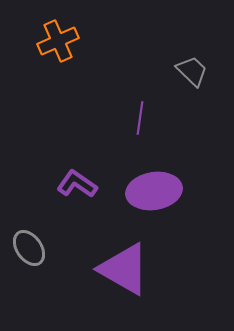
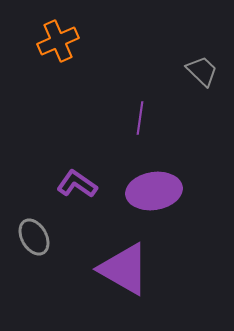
gray trapezoid: moved 10 px right
gray ellipse: moved 5 px right, 11 px up; rotated 6 degrees clockwise
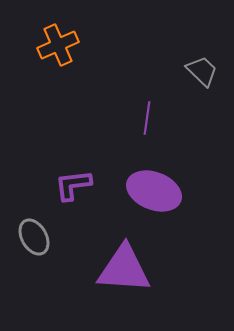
orange cross: moved 4 px down
purple line: moved 7 px right
purple L-shape: moved 4 px left, 1 px down; rotated 42 degrees counterclockwise
purple ellipse: rotated 30 degrees clockwise
purple triangle: rotated 26 degrees counterclockwise
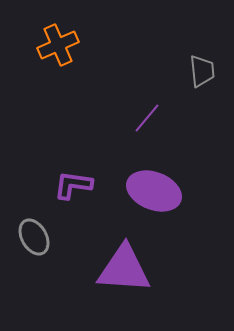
gray trapezoid: rotated 40 degrees clockwise
purple line: rotated 32 degrees clockwise
purple L-shape: rotated 15 degrees clockwise
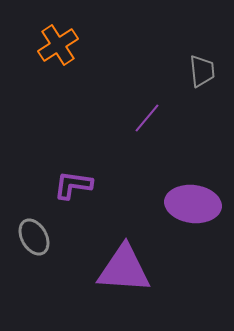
orange cross: rotated 9 degrees counterclockwise
purple ellipse: moved 39 px right, 13 px down; rotated 14 degrees counterclockwise
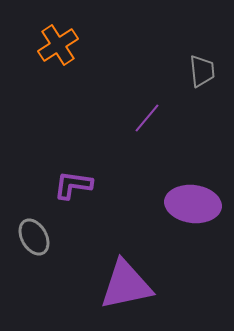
purple triangle: moved 2 px right, 16 px down; rotated 16 degrees counterclockwise
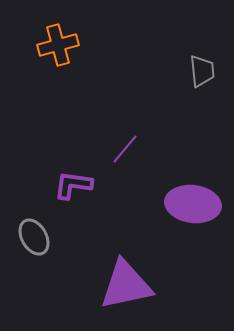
orange cross: rotated 18 degrees clockwise
purple line: moved 22 px left, 31 px down
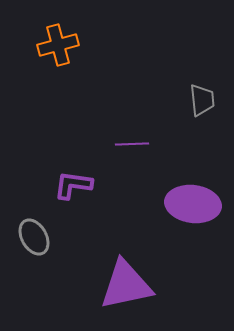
gray trapezoid: moved 29 px down
purple line: moved 7 px right, 5 px up; rotated 48 degrees clockwise
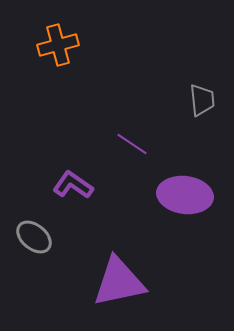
purple line: rotated 36 degrees clockwise
purple L-shape: rotated 27 degrees clockwise
purple ellipse: moved 8 px left, 9 px up
gray ellipse: rotated 21 degrees counterclockwise
purple triangle: moved 7 px left, 3 px up
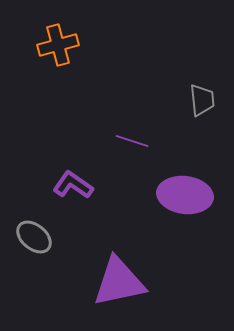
purple line: moved 3 px up; rotated 16 degrees counterclockwise
